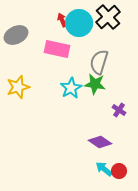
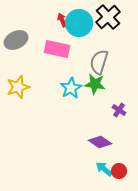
gray ellipse: moved 5 px down
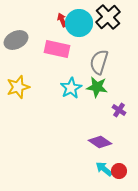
green star: moved 2 px right, 3 px down
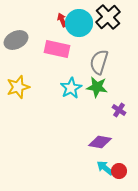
purple diamond: rotated 25 degrees counterclockwise
cyan arrow: moved 1 px right, 1 px up
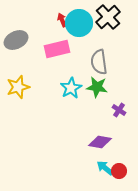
pink rectangle: rotated 25 degrees counterclockwise
gray semicircle: rotated 25 degrees counterclockwise
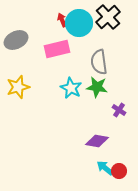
cyan star: rotated 15 degrees counterclockwise
purple diamond: moved 3 px left, 1 px up
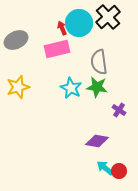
red arrow: moved 8 px down
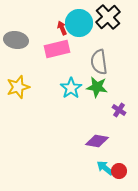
gray ellipse: rotated 35 degrees clockwise
cyan star: rotated 10 degrees clockwise
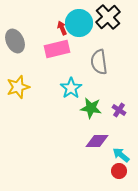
gray ellipse: moved 1 px left, 1 px down; rotated 55 degrees clockwise
green star: moved 6 px left, 21 px down
purple diamond: rotated 10 degrees counterclockwise
cyan arrow: moved 16 px right, 13 px up
